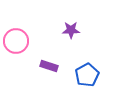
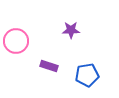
blue pentagon: rotated 20 degrees clockwise
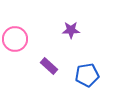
pink circle: moved 1 px left, 2 px up
purple rectangle: rotated 24 degrees clockwise
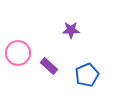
pink circle: moved 3 px right, 14 px down
blue pentagon: rotated 15 degrees counterclockwise
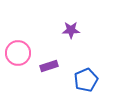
purple rectangle: rotated 60 degrees counterclockwise
blue pentagon: moved 1 px left, 5 px down
